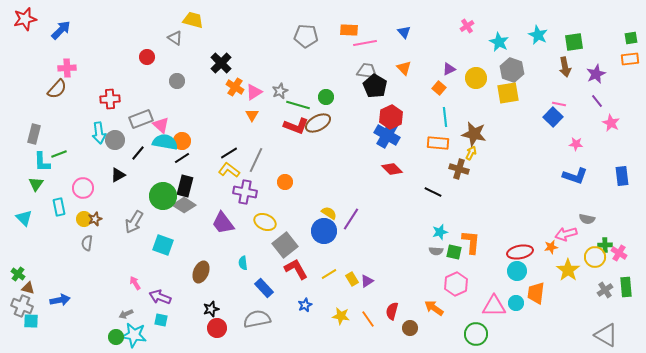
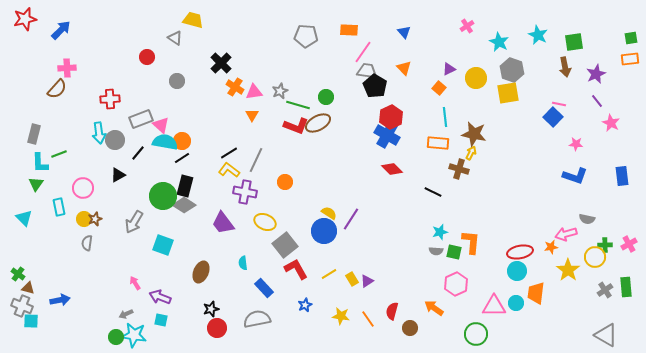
pink line at (365, 43): moved 2 px left, 9 px down; rotated 45 degrees counterclockwise
pink triangle at (254, 92): rotated 24 degrees clockwise
cyan L-shape at (42, 162): moved 2 px left, 1 px down
pink cross at (619, 253): moved 10 px right, 9 px up; rotated 28 degrees clockwise
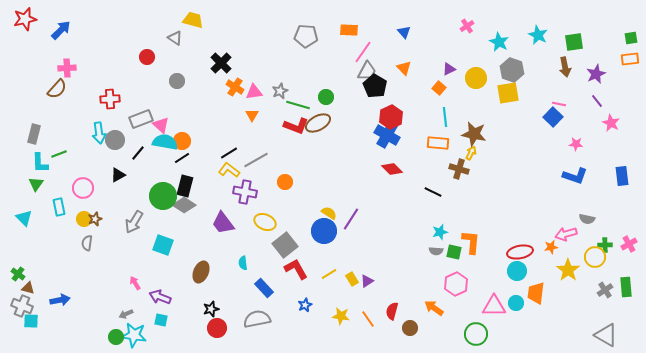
gray trapezoid at (367, 71): rotated 110 degrees clockwise
gray line at (256, 160): rotated 35 degrees clockwise
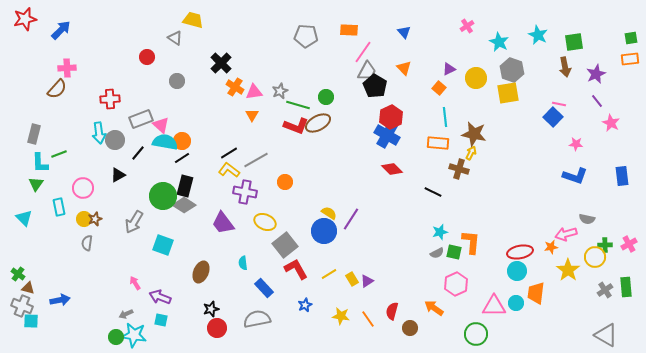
gray semicircle at (436, 251): moved 1 px right, 2 px down; rotated 32 degrees counterclockwise
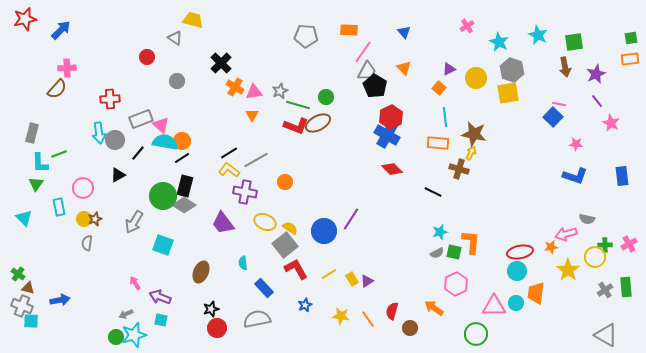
gray rectangle at (34, 134): moved 2 px left, 1 px up
yellow semicircle at (329, 213): moved 39 px left, 15 px down
cyan star at (134, 335): rotated 25 degrees counterclockwise
